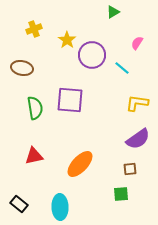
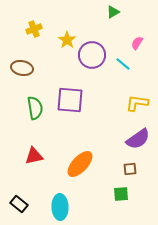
cyan line: moved 1 px right, 4 px up
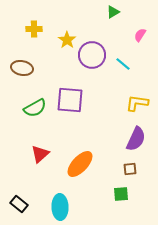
yellow cross: rotated 21 degrees clockwise
pink semicircle: moved 3 px right, 8 px up
green semicircle: rotated 70 degrees clockwise
purple semicircle: moved 2 px left; rotated 30 degrees counterclockwise
red triangle: moved 6 px right, 2 px up; rotated 30 degrees counterclockwise
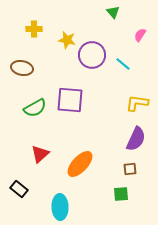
green triangle: rotated 40 degrees counterclockwise
yellow star: rotated 24 degrees counterclockwise
black rectangle: moved 15 px up
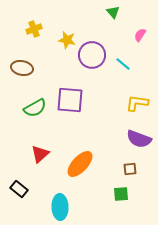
yellow cross: rotated 21 degrees counterclockwise
purple semicircle: moved 3 px right; rotated 85 degrees clockwise
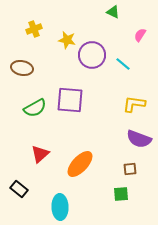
green triangle: rotated 24 degrees counterclockwise
yellow L-shape: moved 3 px left, 1 px down
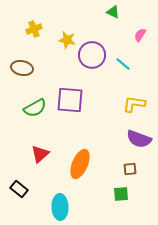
orange ellipse: rotated 20 degrees counterclockwise
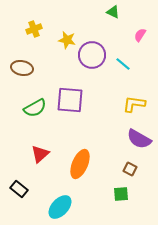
purple semicircle: rotated 10 degrees clockwise
brown square: rotated 32 degrees clockwise
cyan ellipse: rotated 45 degrees clockwise
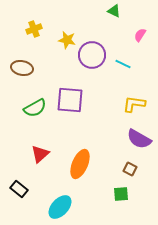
green triangle: moved 1 px right, 1 px up
cyan line: rotated 14 degrees counterclockwise
